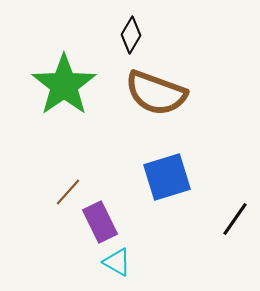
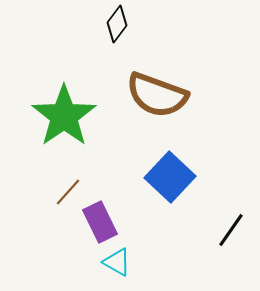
black diamond: moved 14 px left, 11 px up; rotated 6 degrees clockwise
green star: moved 31 px down
brown semicircle: moved 1 px right, 2 px down
blue square: moved 3 px right; rotated 30 degrees counterclockwise
black line: moved 4 px left, 11 px down
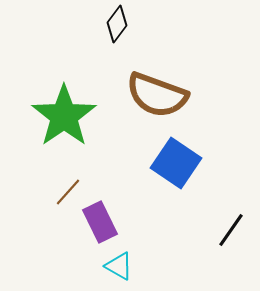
blue square: moved 6 px right, 14 px up; rotated 9 degrees counterclockwise
cyan triangle: moved 2 px right, 4 px down
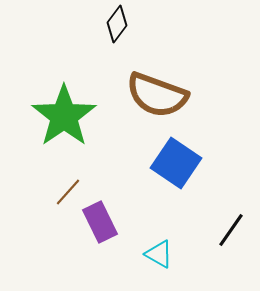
cyan triangle: moved 40 px right, 12 px up
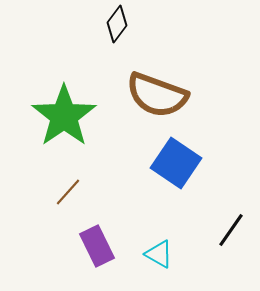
purple rectangle: moved 3 px left, 24 px down
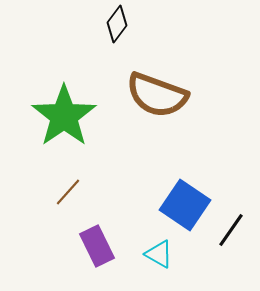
blue square: moved 9 px right, 42 px down
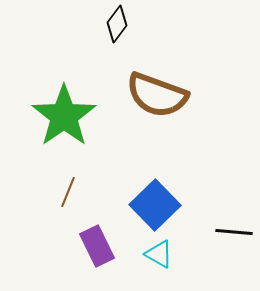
brown line: rotated 20 degrees counterclockwise
blue square: moved 30 px left; rotated 12 degrees clockwise
black line: moved 3 px right, 2 px down; rotated 60 degrees clockwise
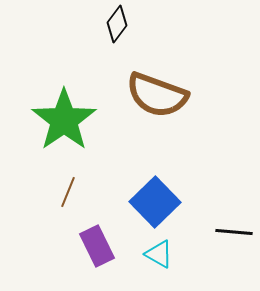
green star: moved 4 px down
blue square: moved 3 px up
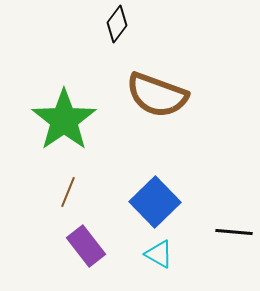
purple rectangle: moved 11 px left; rotated 12 degrees counterclockwise
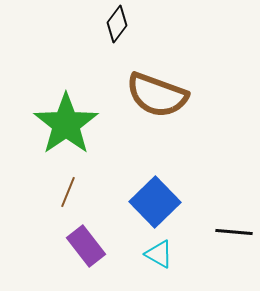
green star: moved 2 px right, 4 px down
